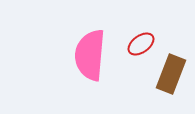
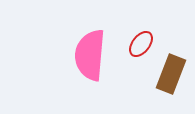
red ellipse: rotated 16 degrees counterclockwise
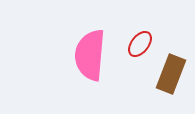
red ellipse: moved 1 px left
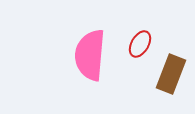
red ellipse: rotated 8 degrees counterclockwise
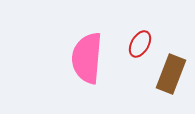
pink semicircle: moved 3 px left, 3 px down
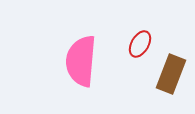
pink semicircle: moved 6 px left, 3 px down
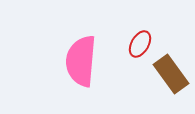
brown rectangle: rotated 57 degrees counterclockwise
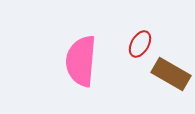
brown rectangle: rotated 24 degrees counterclockwise
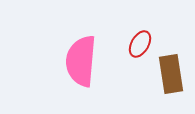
brown rectangle: rotated 51 degrees clockwise
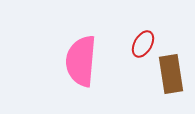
red ellipse: moved 3 px right
